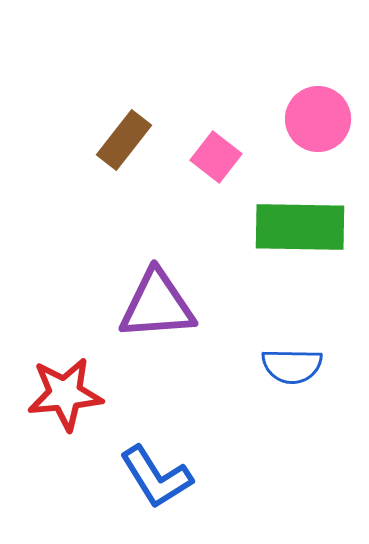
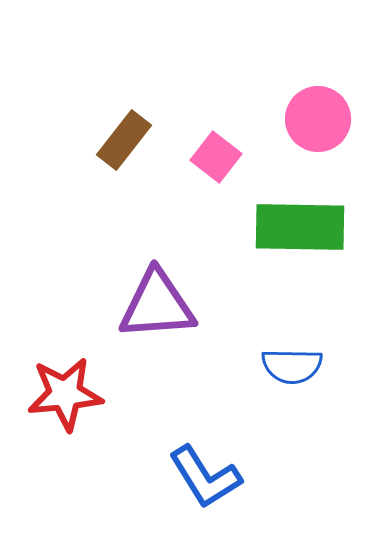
blue L-shape: moved 49 px right
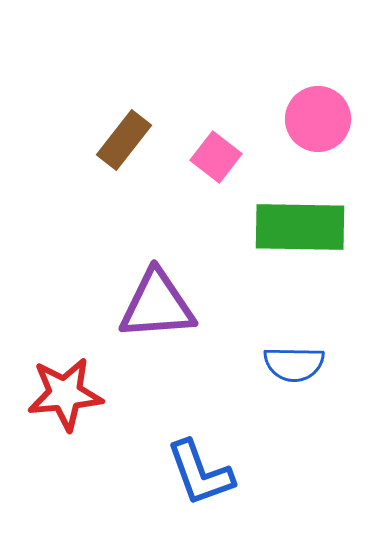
blue semicircle: moved 2 px right, 2 px up
blue L-shape: moved 5 px left, 4 px up; rotated 12 degrees clockwise
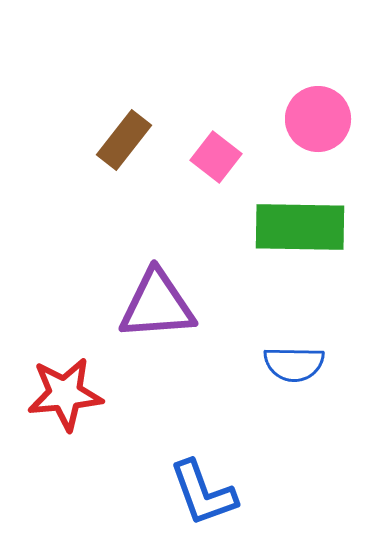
blue L-shape: moved 3 px right, 20 px down
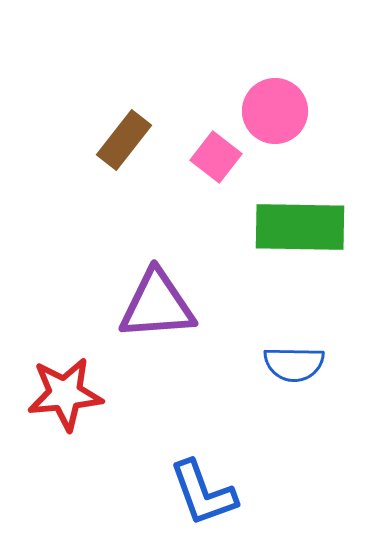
pink circle: moved 43 px left, 8 px up
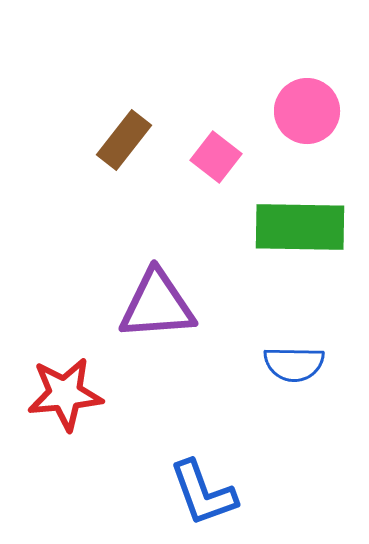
pink circle: moved 32 px right
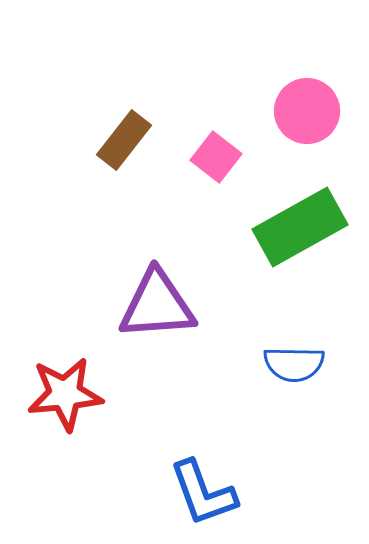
green rectangle: rotated 30 degrees counterclockwise
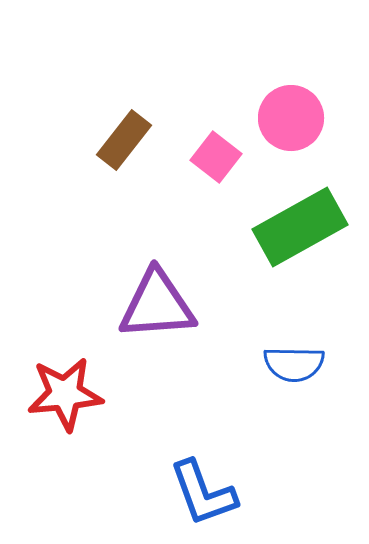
pink circle: moved 16 px left, 7 px down
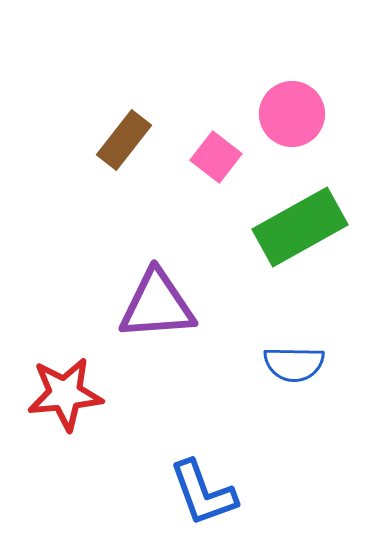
pink circle: moved 1 px right, 4 px up
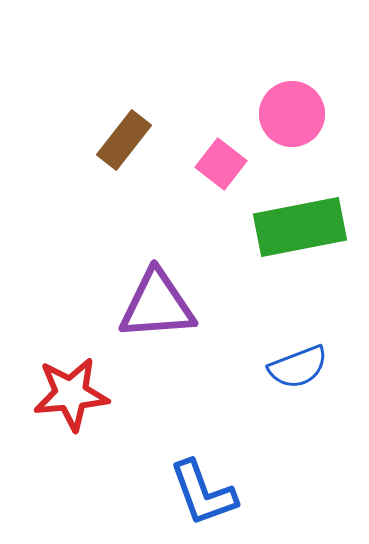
pink square: moved 5 px right, 7 px down
green rectangle: rotated 18 degrees clockwise
blue semicircle: moved 4 px right, 3 px down; rotated 22 degrees counterclockwise
red star: moved 6 px right
